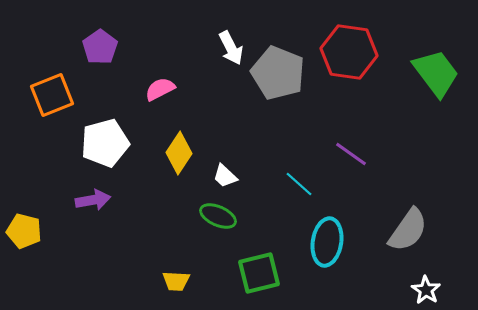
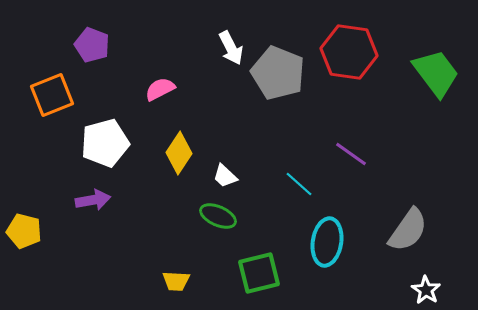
purple pentagon: moved 8 px left, 2 px up; rotated 16 degrees counterclockwise
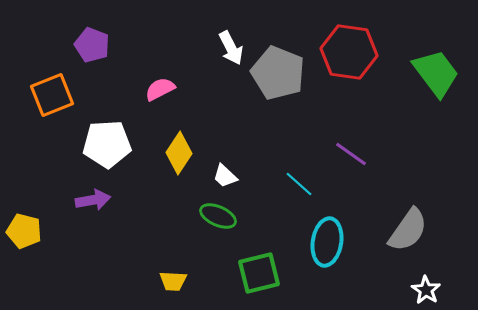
white pentagon: moved 2 px right, 1 px down; rotated 12 degrees clockwise
yellow trapezoid: moved 3 px left
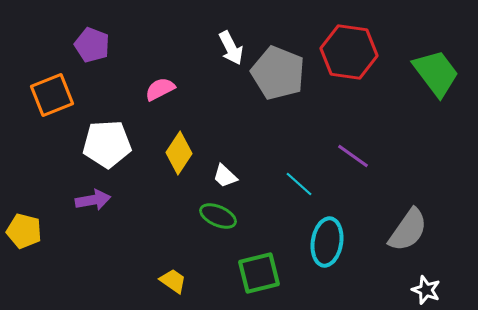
purple line: moved 2 px right, 2 px down
yellow trapezoid: rotated 148 degrees counterclockwise
white star: rotated 12 degrees counterclockwise
